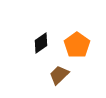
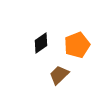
orange pentagon: rotated 15 degrees clockwise
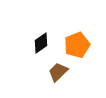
brown trapezoid: moved 1 px left, 3 px up
